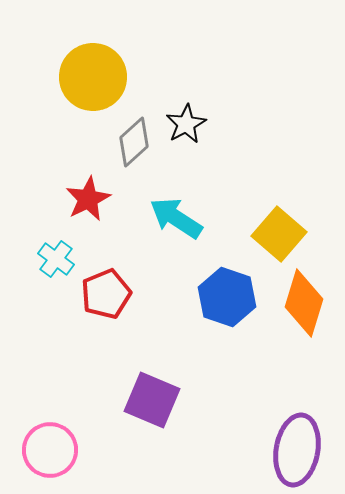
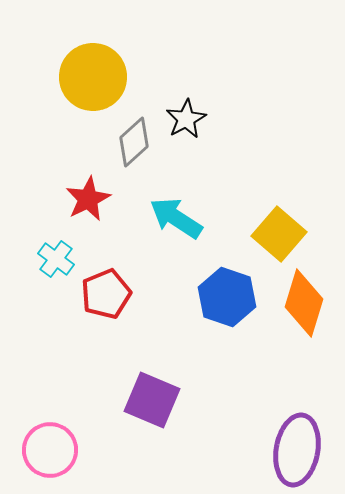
black star: moved 5 px up
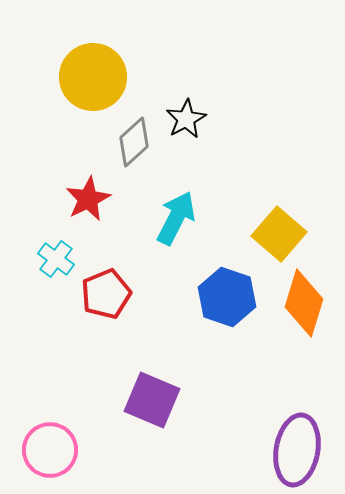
cyan arrow: rotated 84 degrees clockwise
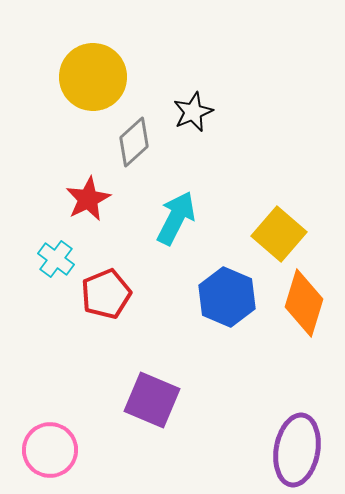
black star: moved 7 px right, 7 px up; rotated 6 degrees clockwise
blue hexagon: rotated 4 degrees clockwise
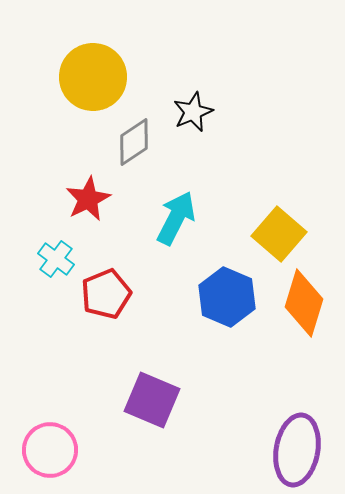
gray diamond: rotated 9 degrees clockwise
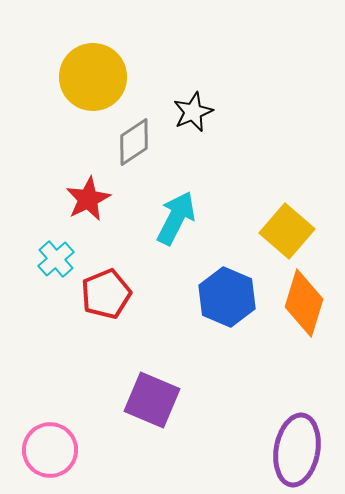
yellow square: moved 8 px right, 3 px up
cyan cross: rotated 12 degrees clockwise
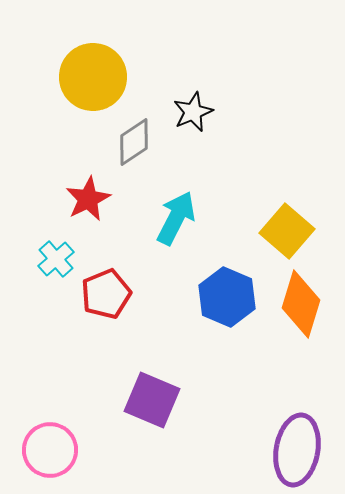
orange diamond: moved 3 px left, 1 px down
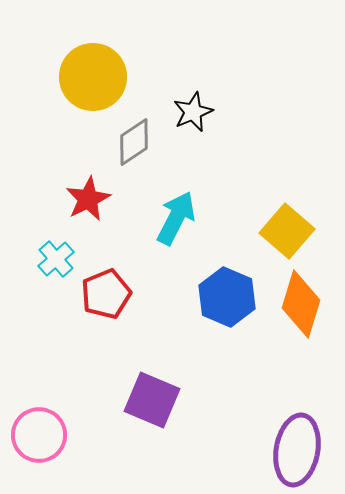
pink circle: moved 11 px left, 15 px up
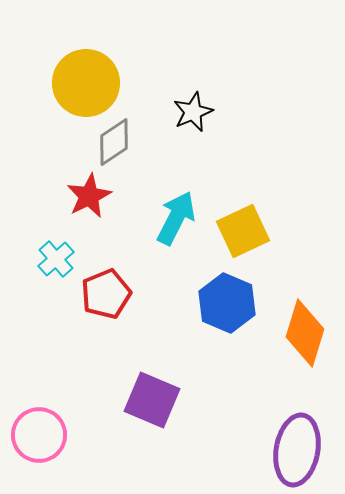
yellow circle: moved 7 px left, 6 px down
gray diamond: moved 20 px left
red star: moved 1 px right, 3 px up
yellow square: moved 44 px left; rotated 24 degrees clockwise
blue hexagon: moved 6 px down
orange diamond: moved 4 px right, 29 px down
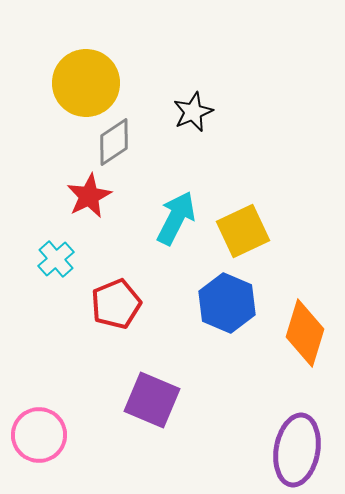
red pentagon: moved 10 px right, 10 px down
